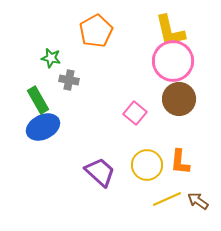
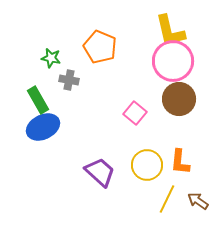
orange pentagon: moved 4 px right, 16 px down; rotated 20 degrees counterclockwise
yellow line: rotated 40 degrees counterclockwise
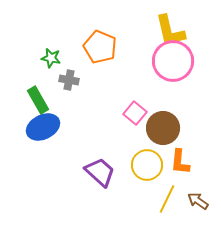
brown circle: moved 16 px left, 29 px down
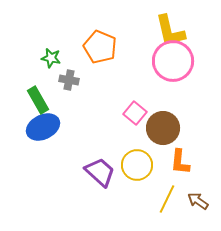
yellow circle: moved 10 px left
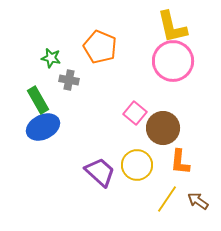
yellow L-shape: moved 2 px right, 4 px up
yellow line: rotated 8 degrees clockwise
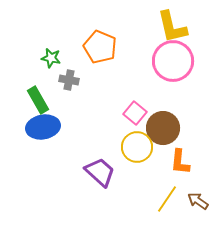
blue ellipse: rotated 16 degrees clockwise
yellow circle: moved 18 px up
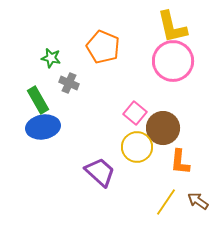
orange pentagon: moved 3 px right
gray cross: moved 3 px down; rotated 12 degrees clockwise
yellow line: moved 1 px left, 3 px down
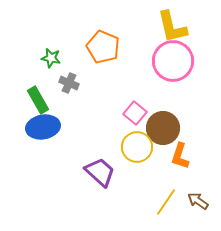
orange L-shape: moved 6 px up; rotated 12 degrees clockwise
